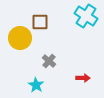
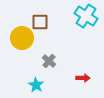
yellow circle: moved 2 px right
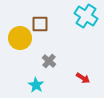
brown square: moved 2 px down
yellow circle: moved 2 px left
red arrow: rotated 32 degrees clockwise
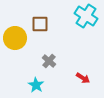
yellow circle: moved 5 px left
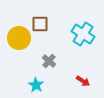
cyan cross: moved 3 px left, 18 px down
yellow circle: moved 4 px right
red arrow: moved 3 px down
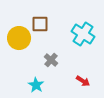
gray cross: moved 2 px right, 1 px up
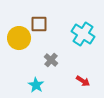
brown square: moved 1 px left
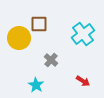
cyan cross: rotated 20 degrees clockwise
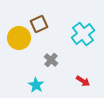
brown square: rotated 24 degrees counterclockwise
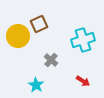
cyan cross: moved 6 px down; rotated 20 degrees clockwise
yellow circle: moved 1 px left, 2 px up
